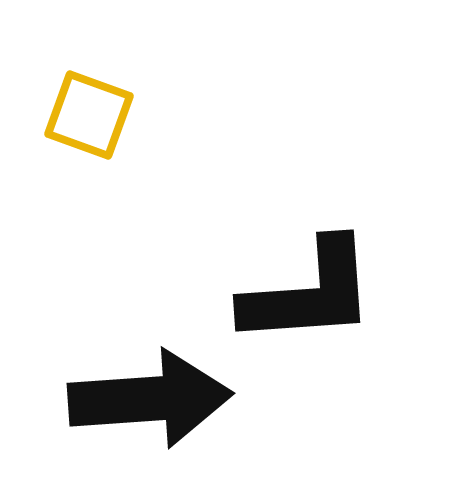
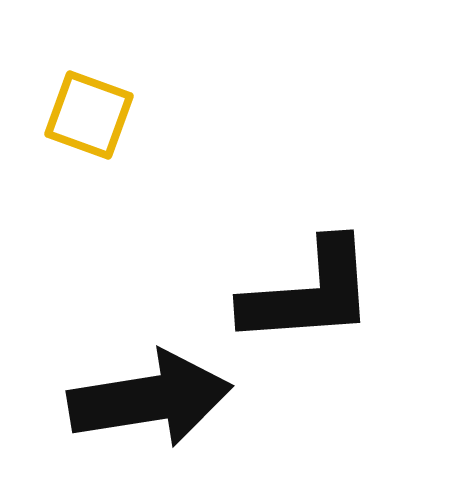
black arrow: rotated 5 degrees counterclockwise
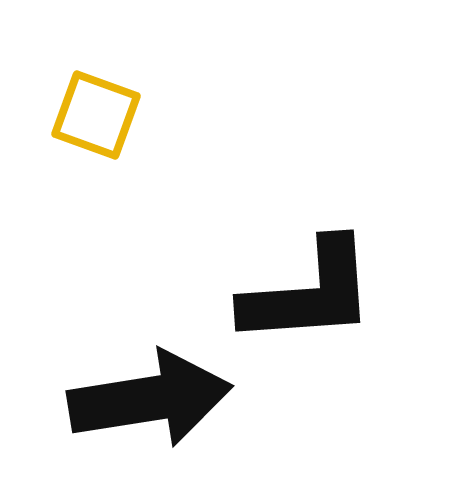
yellow square: moved 7 px right
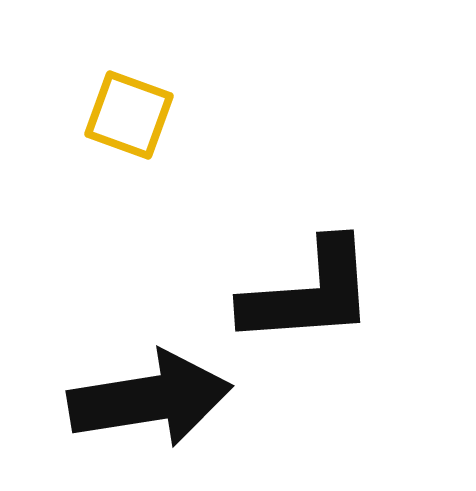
yellow square: moved 33 px right
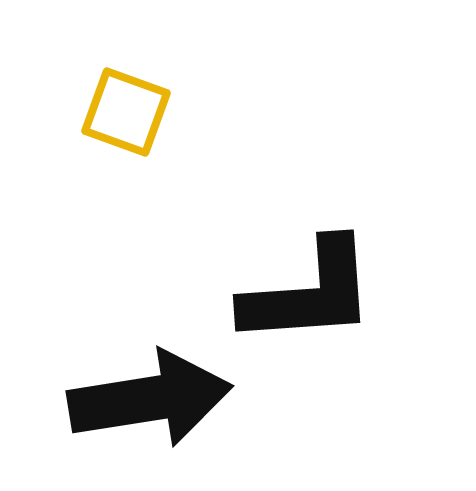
yellow square: moved 3 px left, 3 px up
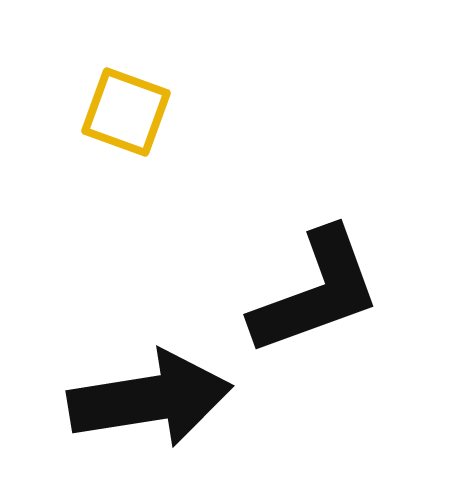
black L-shape: moved 7 px right, 1 px up; rotated 16 degrees counterclockwise
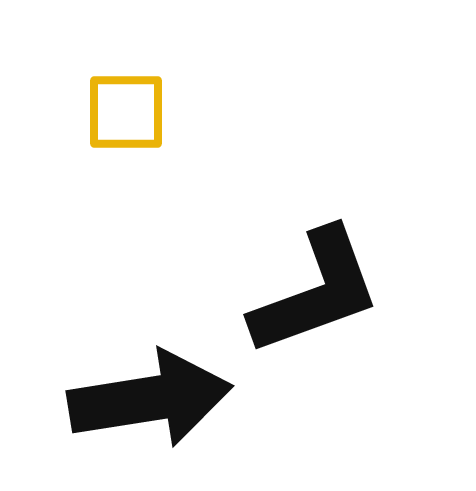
yellow square: rotated 20 degrees counterclockwise
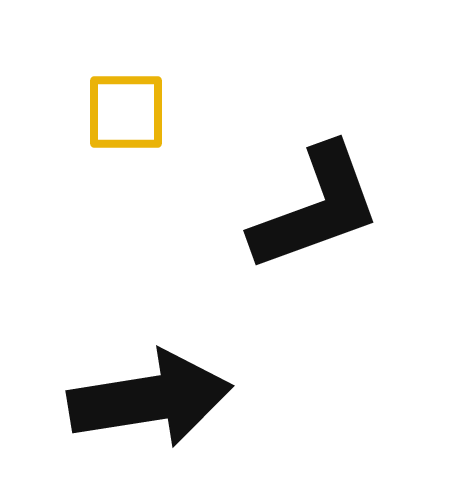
black L-shape: moved 84 px up
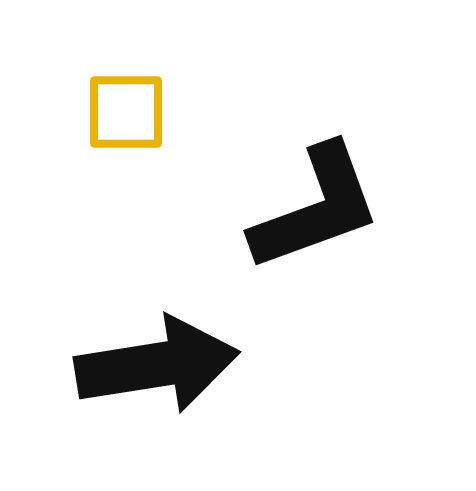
black arrow: moved 7 px right, 34 px up
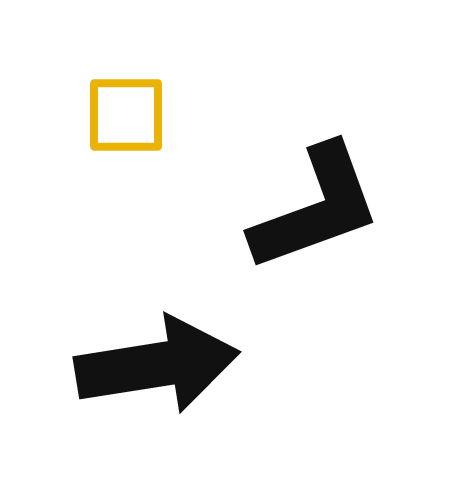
yellow square: moved 3 px down
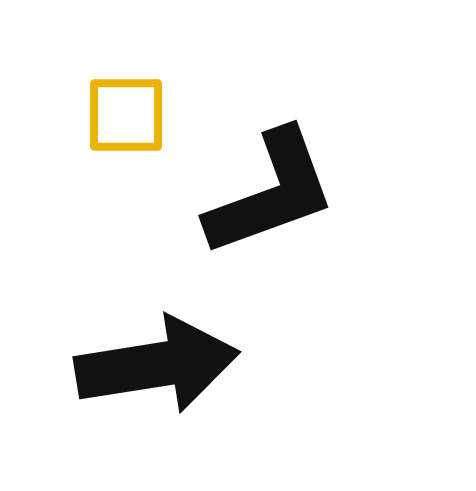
black L-shape: moved 45 px left, 15 px up
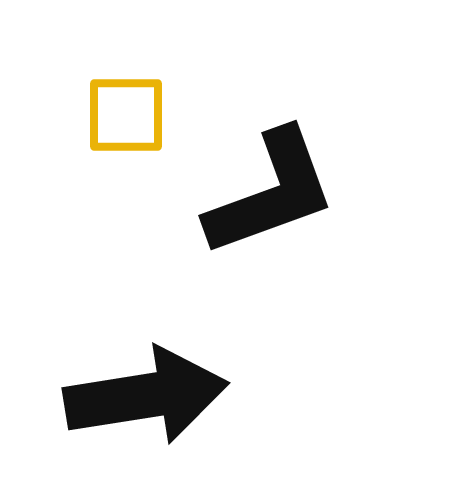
black arrow: moved 11 px left, 31 px down
